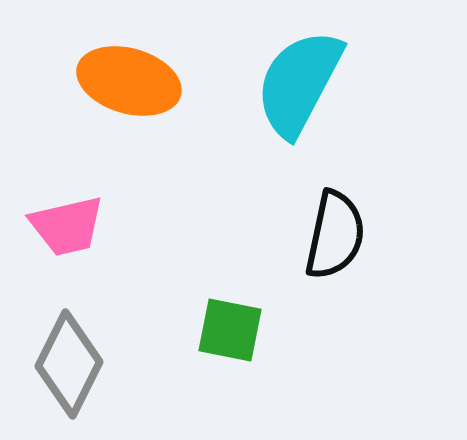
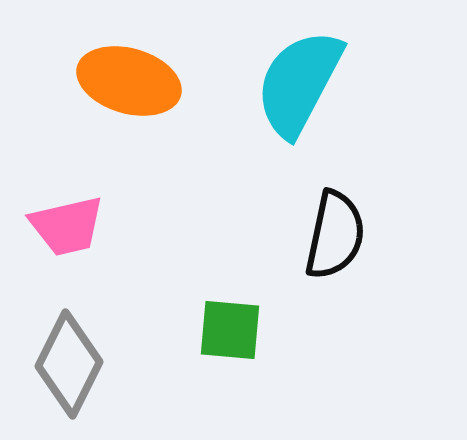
green square: rotated 6 degrees counterclockwise
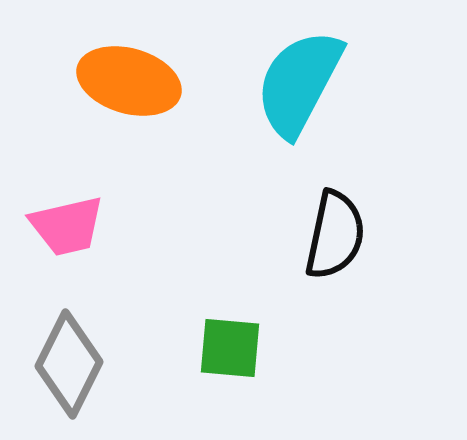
green square: moved 18 px down
